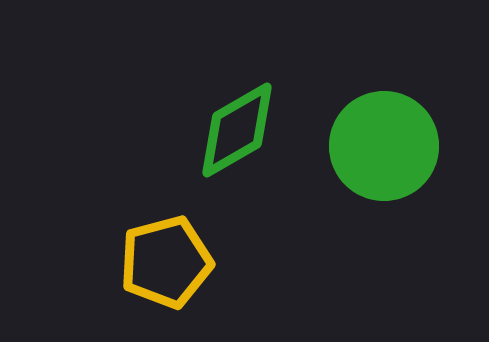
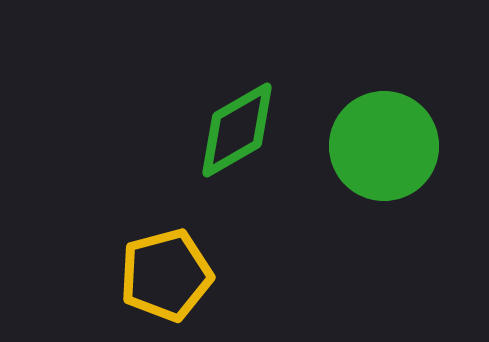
yellow pentagon: moved 13 px down
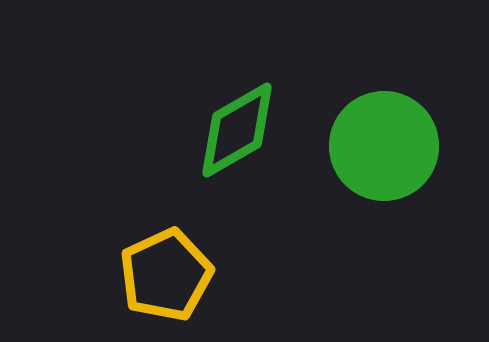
yellow pentagon: rotated 10 degrees counterclockwise
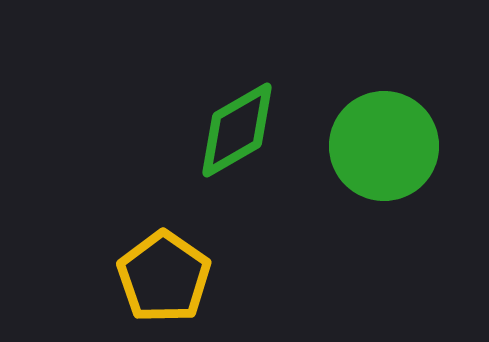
yellow pentagon: moved 2 px left, 2 px down; rotated 12 degrees counterclockwise
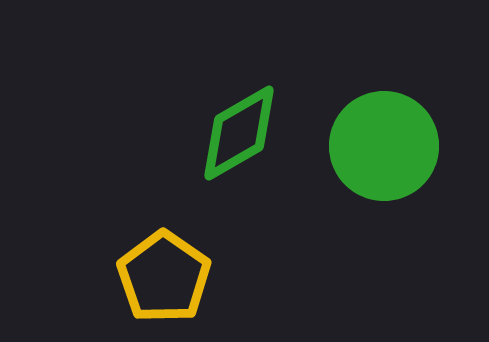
green diamond: moved 2 px right, 3 px down
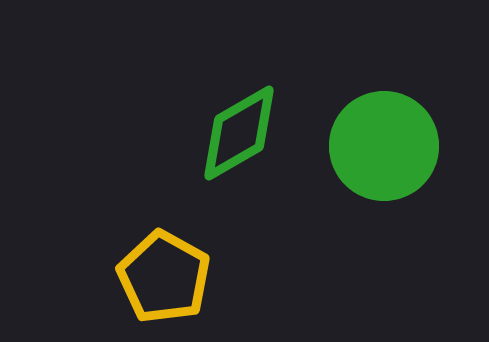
yellow pentagon: rotated 6 degrees counterclockwise
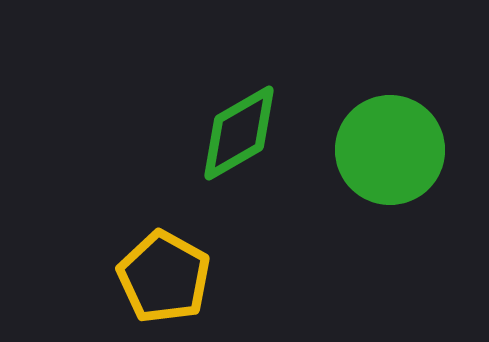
green circle: moved 6 px right, 4 px down
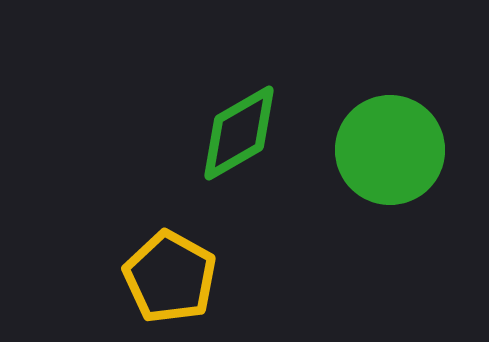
yellow pentagon: moved 6 px right
